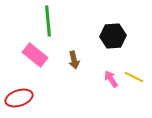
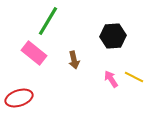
green line: rotated 36 degrees clockwise
pink rectangle: moved 1 px left, 2 px up
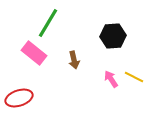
green line: moved 2 px down
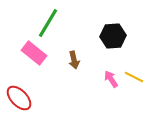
red ellipse: rotated 64 degrees clockwise
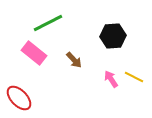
green line: rotated 32 degrees clockwise
brown arrow: rotated 30 degrees counterclockwise
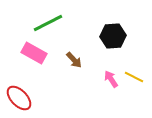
pink rectangle: rotated 10 degrees counterclockwise
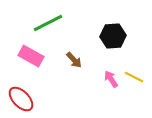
pink rectangle: moved 3 px left, 3 px down
red ellipse: moved 2 px right, 1 px down
